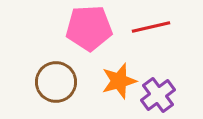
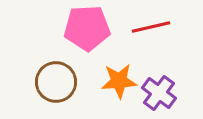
pink pentagon: moved 2 px left
orange star: rotated 12 degrees clockwise
purple cross: moved 1 px right, 2 px up; rotated 16 degrees counterclockwise
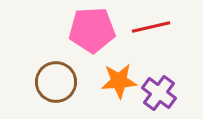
pink pentagon: moved 5 px right, 2 px down
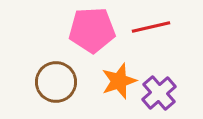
orange star: rotated 15 degrees counterclockwise
purple cross: rotated 12 degrees clockwise
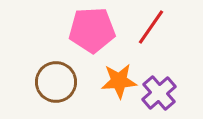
red line: rotated 42 degrees counterclockwise
orange star: rotated 15 degrees clockwise
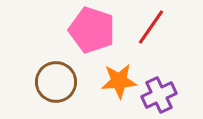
pink pentagon: rotated 21 degrees clockwise
purple cross: moved 2 px down; rotated 16 degrees clockwise
